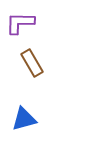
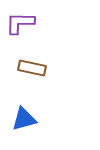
brown rectangle: moved 5 px down; rotated 48 degrees counterclockwise
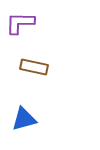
brown rectangle: moved 2 px right, 1 px up
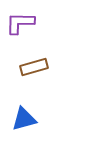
brown rectangle: rotated 28 degrees counterclockwise
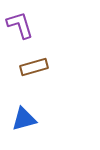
purple L-shape: moved 2 px down; rotated 72 degrees clockwise
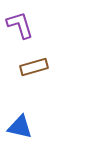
blue triangle: moved 4 px left, 8 px down; rotated 28 degrees clockwise
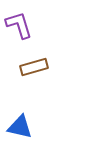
purple L-shape: moved 1 px left
